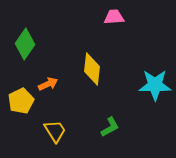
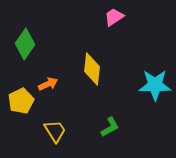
pink trapezoid: rotated 30 degrees counterclockwise
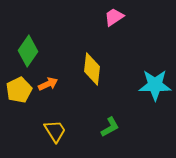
green diamond: moved 3 px right, 7 px down
yellow pentagon: moved 2 px left, 11 px up
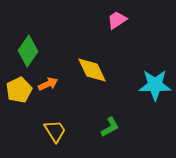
pink trapezoid: moved 3 px right, 3 px down
yellow diamond: moved 1 px down; rotated 32 degrees counterclockwise
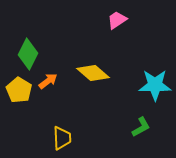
green diamond: moved 3 px down; rotated 8 degrees counterclockwise
yellow diamond: moved 1 px right, 3 px down; rotated 24 degrees counterclockwise
orange arrow: moved 3 px up; rotated 12 degrees counterclockwise
yellow pentagon: rotated 15 degrees counterclockwise
green L-shape: moved 31 px right
yellow trapezoid: moved 7 px right, 7 px down; rotated 30 degrees clockwise
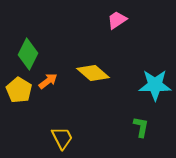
green L-shape: rotated 50 degrees counterclockwise
yellow trapezoid: rotated 25 degrees counterclockwise
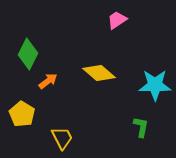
yellow diamond: moved 6 px right
yellow pentagon: moved 3 px right, 24 px down
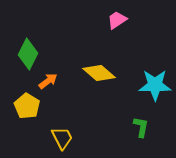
yellow pentagon: moved 5 px right, 8 px up
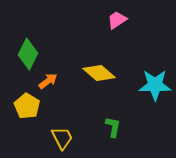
green L-shape: moved 28 px left
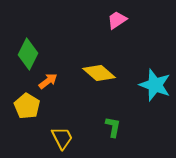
cyan star: rotated 20 degrees clockwise
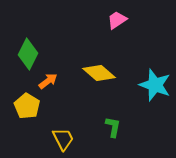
yellow trapezoid: moved 1 px right, 1 px down
